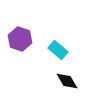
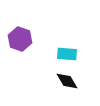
cyan rectangle: moved 9 px right, 4 px down; rotated 36 degrees counterclockwise
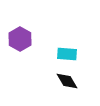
purple hexagon: rotated 10 degrees clockwise
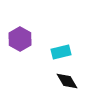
cyan rectangle: moved 6 px left, 2 px up; rotated 18 degrees counterclockwise
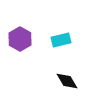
cyan rectangle: moved 12 px up
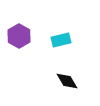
purple hexagon: moved 1 px left, 3 px up
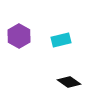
black diamond: moved 2 px right, 1 px down; rotated 25 degrees counterclockwise
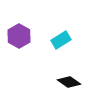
cyan rectangle: rotated 18 degrees counterclockwise
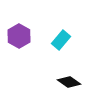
cyan rectangle: rotated 18 degrees counterclockwise
